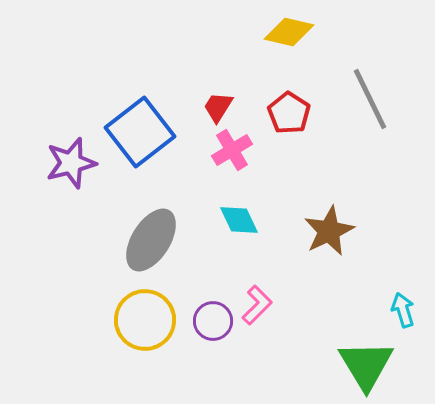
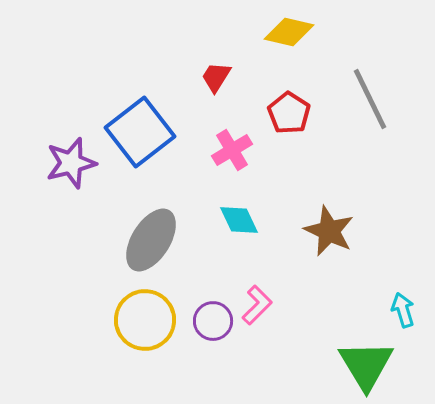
red trapezoid: moved 2 px left, 30 px up
brown star: rotated 21 degrees counterclockwise
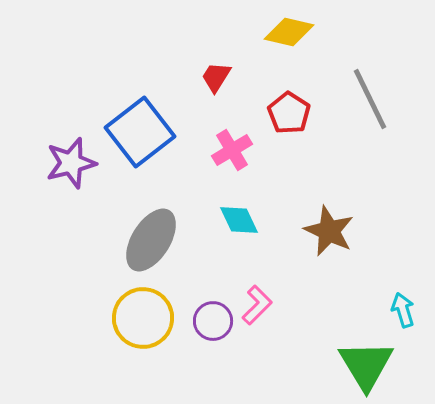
yellow circle: moved 2 px left, 2 px up
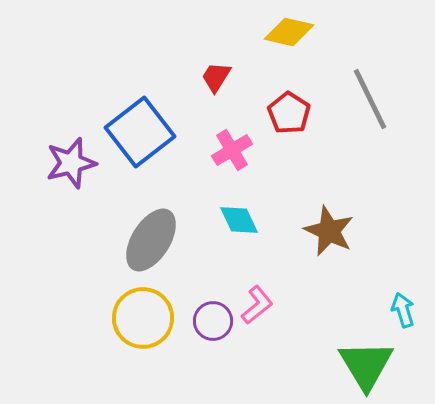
pink L-shape: rotated 6 degrees clockwise
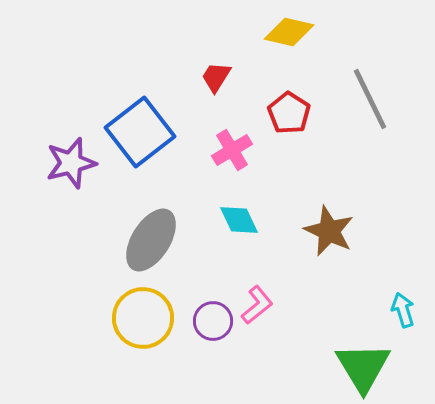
green triangle: moved 3 px left, 2 px down
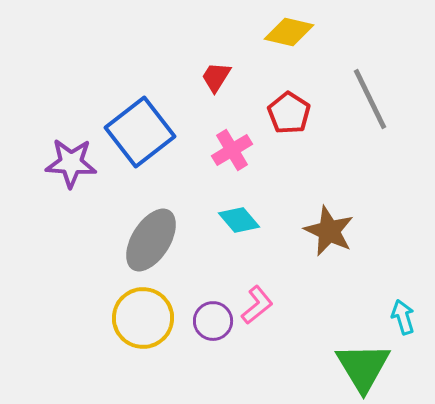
purple star: rotated 18 degrees clockwise
cyan diamond: rotated 15 degrees counterclockwise
cyan arrow: moved 7 px down
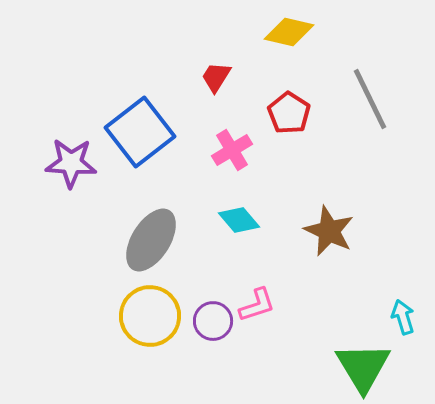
pink L-shape: rotated 21 degrees clockwise
yellow circle: moved 7 px right, 2 px up
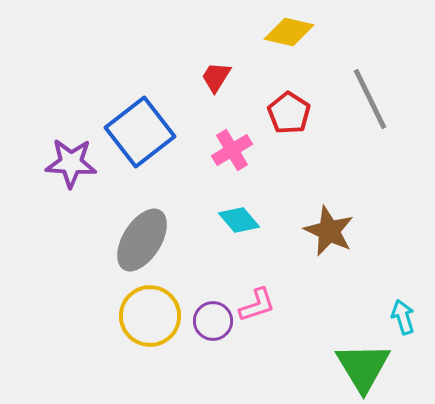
gray ellipse: moved 9 px left
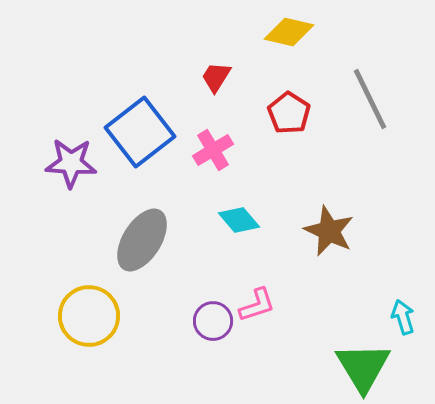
pink cross: moved 19 px left
yellow circle: moved 61 px left
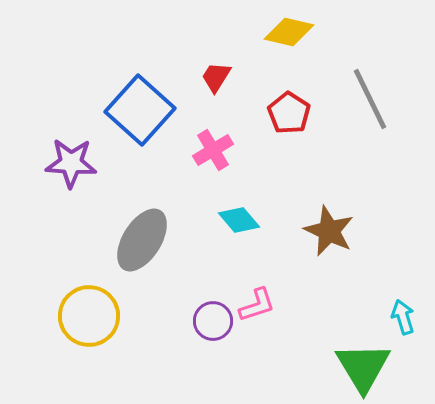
blue square: moved 22 px up; rotated 10 degrees counterclockwise
